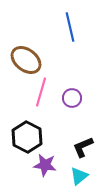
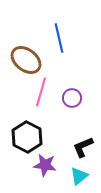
blue line: moved 11 px left, 11 px down
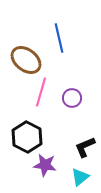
black L-shape: moved 2 px right
cyan triangle: moved 1 px right, 1 px down
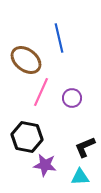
pink line: rotated 8 degrees clockwise
black hexagon: rotated 16 degrees counterclockwise
cyan triangle: rotated 36 degrees clockwise
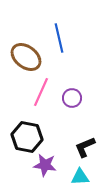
brown ellipse: moved 3 px up
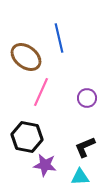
purple circle: moved 15 px right
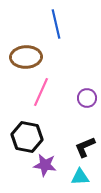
blue line: moved 3 px left, 14 px up
brown ellipse: rotated 40 degrees counterclockwise
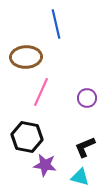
cyan triangle: rotated 18 degrees clockwise
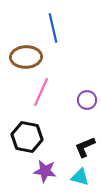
blue line: moved 3 px left, 4 px down
purple circle: moved 2 px down
purple star: moved 6 px down
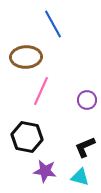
blue line: moved 4 px up; rotated 16 degrees counterclockwise
pink line: moved 1 px up
